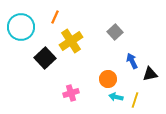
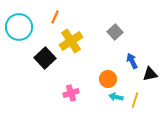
cyan circle: moved 2 px left
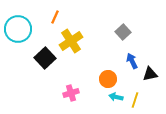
cyan circle: moved 1 px left, 2 px down
gray square: moved 8 px right
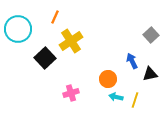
gray square: moved 28 px right, 3 px down
